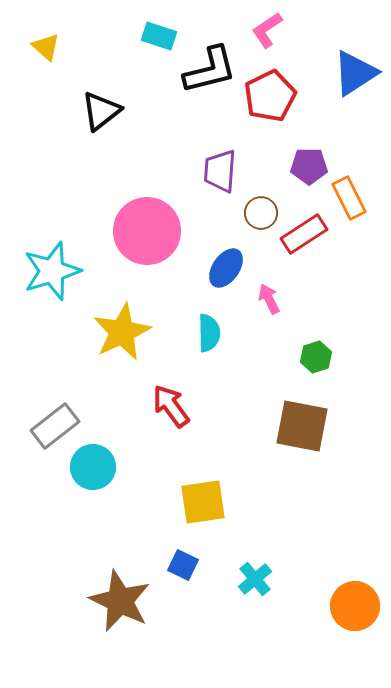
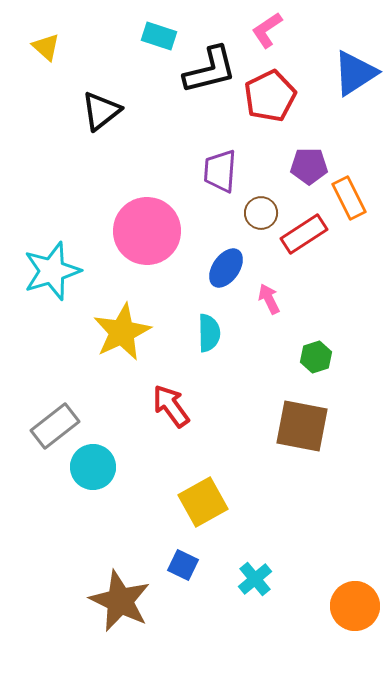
yellow square: rotated 21 degrees counterclockwise
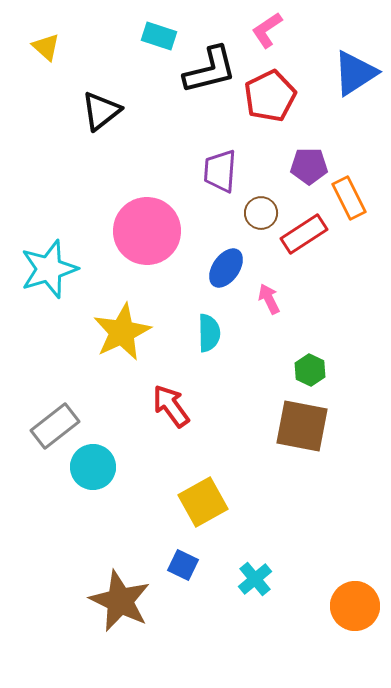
cyan star: moved 3 px left, 2 px up
green hexagon: moved 6 px left, 13 px down; rotated 16 degrees counterclockwise
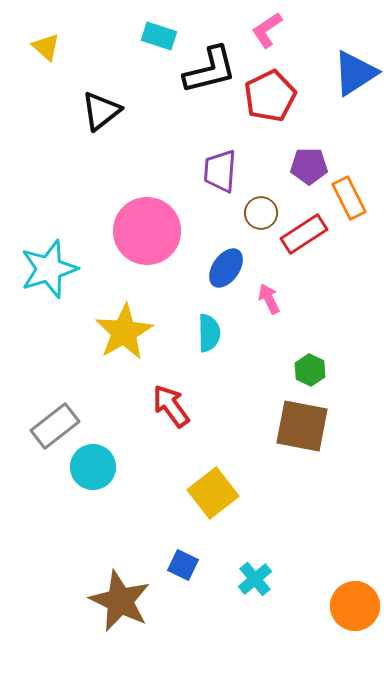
yellow star: moved 2 px right; rotated 4 degrees counterclockwise
yellow square: moved 10 px right, 9 px up; rotated 9 degrees counterclockwise
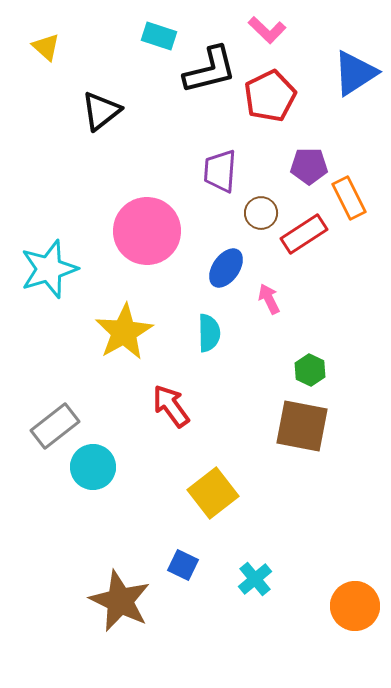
pink L-shape: rotated 102 degrees counterclockwise
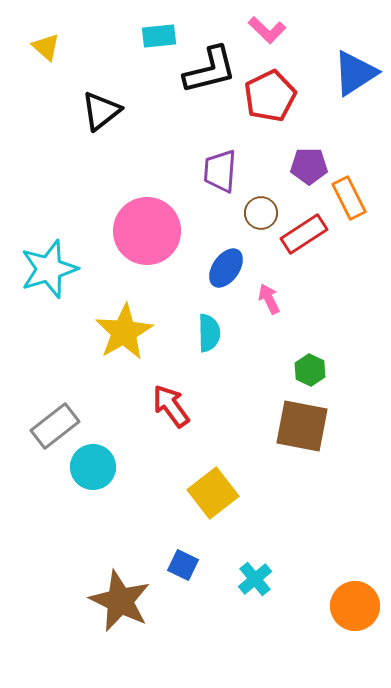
cyan rectangle: rotated 24 degrees counterclockwise
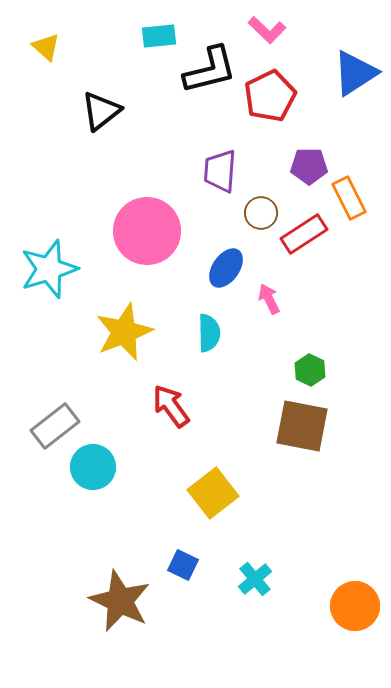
yellow star: rotated 8 degrees clockwise
